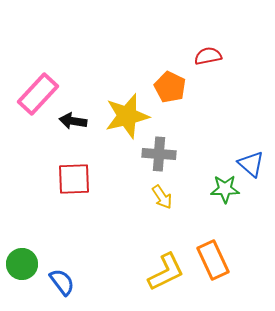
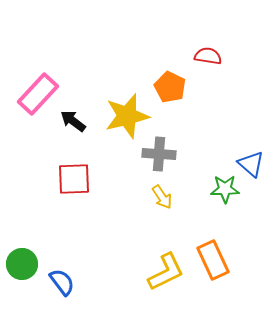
red semicircle: rotated 20 degrees clockwise
black arrow: rotated 28 degrees clockwise
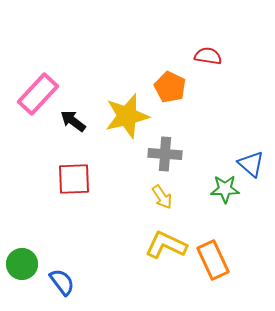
gray cross: moved 6 px right
yellow L-shape: moved 27 px up; rotated 129 degrees counterclockwise
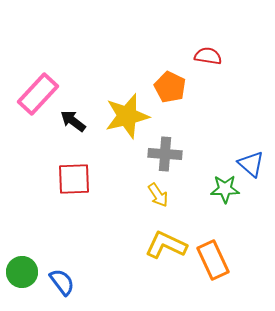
yellow arrow: moved 4 px left, 2 px up
green circle: moved 8 px down
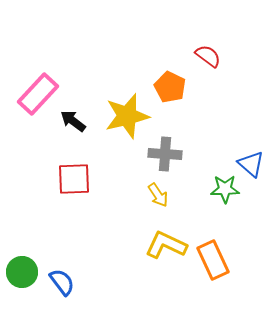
red semicircle: rotated 28 degrees clockwise
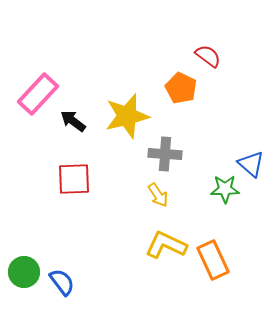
orange pentagon: moved 11 px right, 1 px down
green circle: moved 2 px right
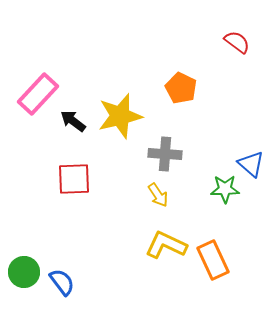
red semicircle: moved 29 px right, 14 px up
yellow star: moved 7 px left
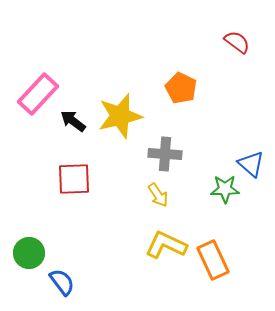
green circle: moved 5 px right, 19 px up
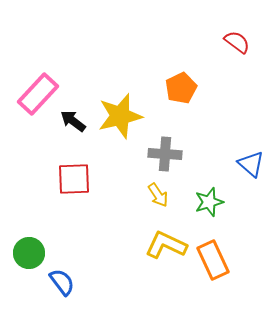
orange pentagon: rotated 20 degrees clockwise
green star: moved 16 px left, 13 px down; rotated 16 degrees counterclockwise
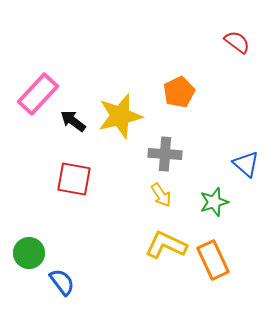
orange pentagon: moved 2 px left, 4 px down
blue triangle: moved 5 px left
red square: rotated 12 degrees clockwise
yellow arrow: moved 3 px right
green star: moved 5 px right
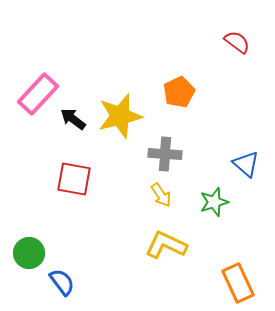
black arrow: moved 2 px up
orange rectangle: moved 25 px right, 23 px down
